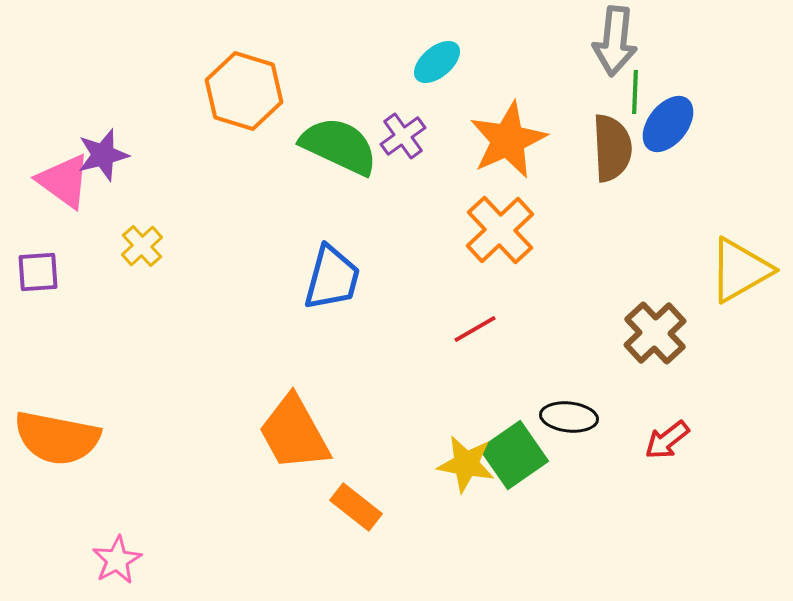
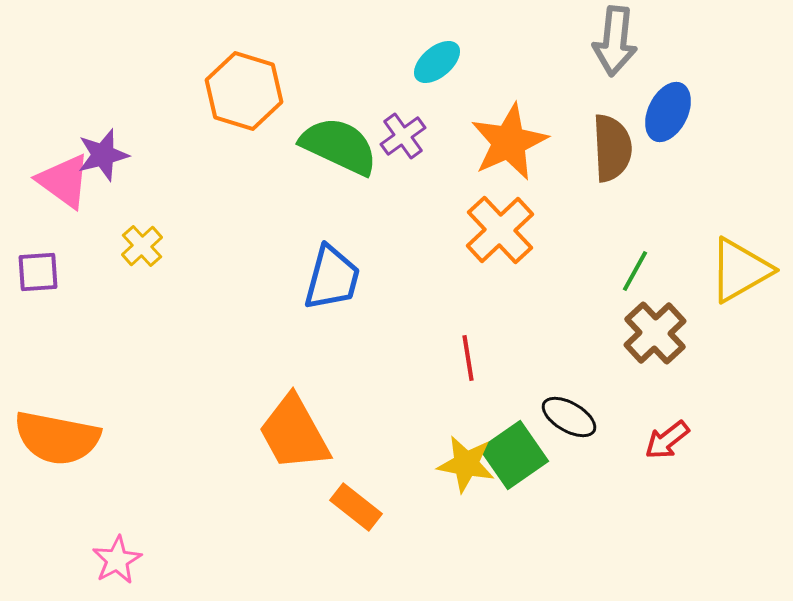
green line: moved 179 px down; rotated 27 degrees clockwise
blue ellipse: moved 12 px up; rotated 12 degrees counterclockwise
orange star: moved 1 px right, 2 px down
red line: moved 7 px left, 29 px down; rotated 69 degrees counterclockwise
black ellipse: rotated 24 degrees clockwise
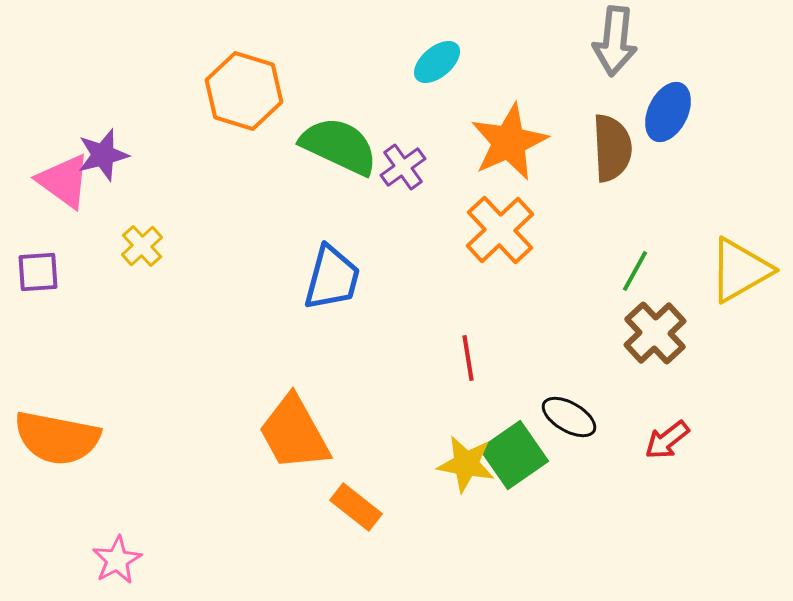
purple cross: moved 31 px down
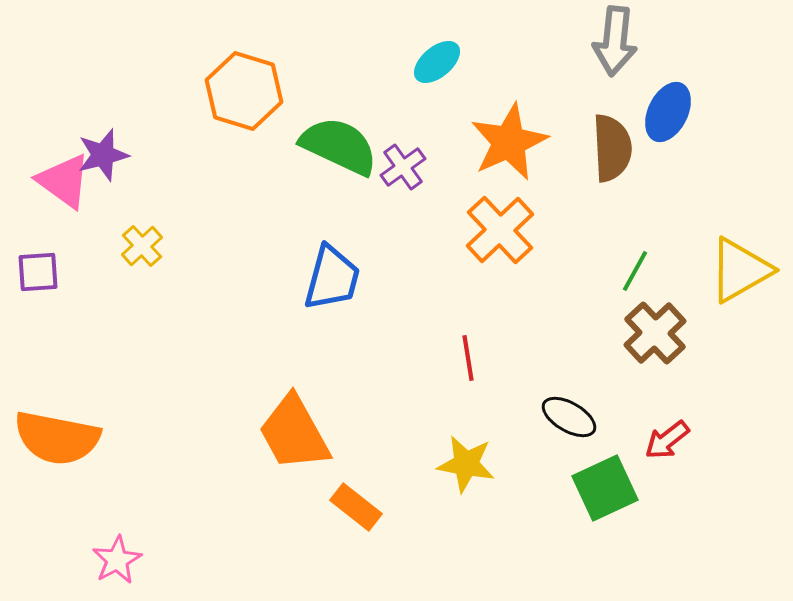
green square: moved 91 px right, 33 px down; rotated 10 degrees clockwise
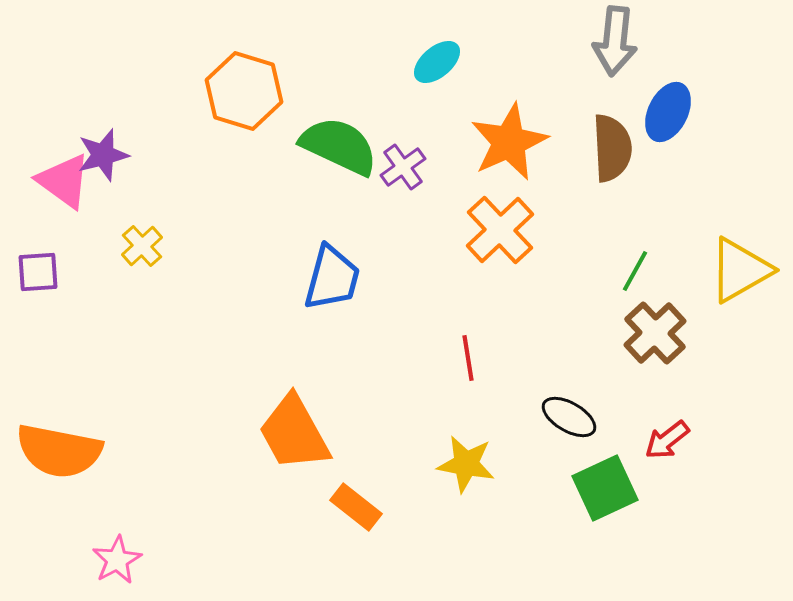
orange semicircle: moved 2 px right, 13 px down
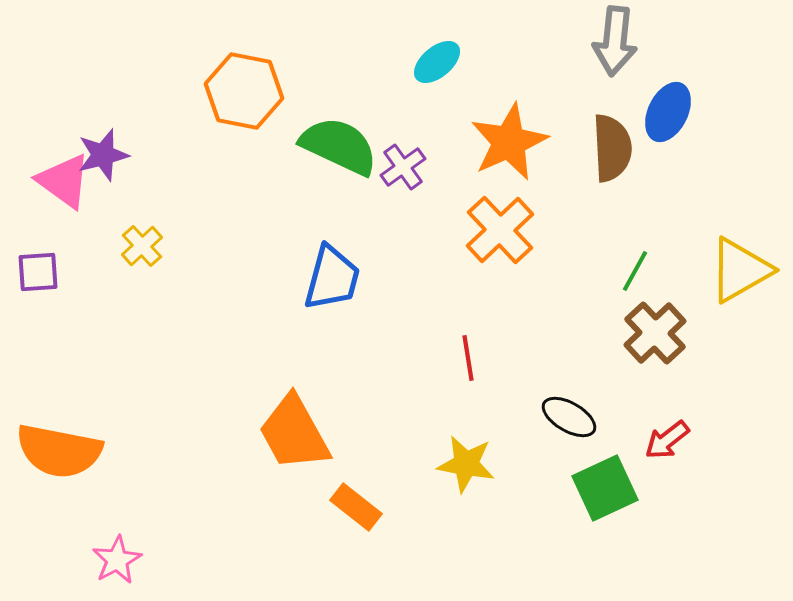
orange hexagon: rotated 6 degrees counterclockwise
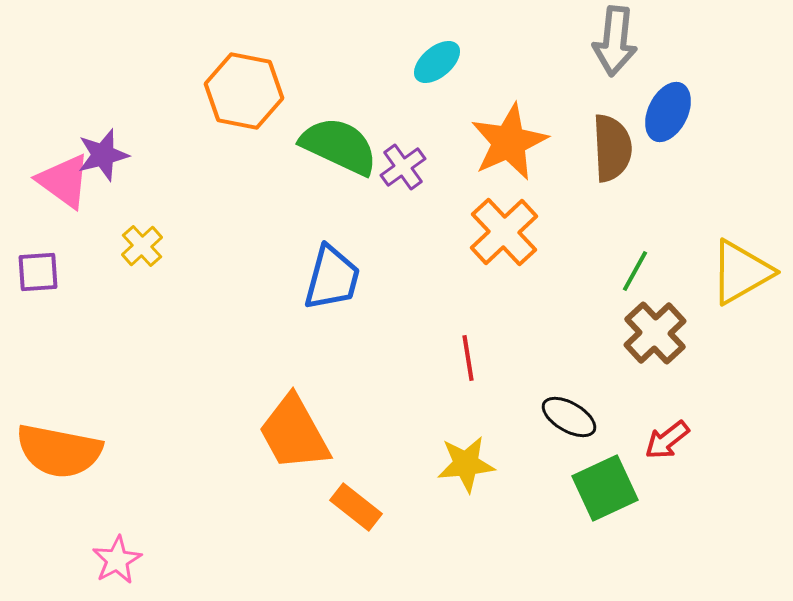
orange cross: moved 4 px right, 2 px down
yellow triangle: moved 1 px right, 2 px down
yellow star: rotated 16 degrees counterclockwise
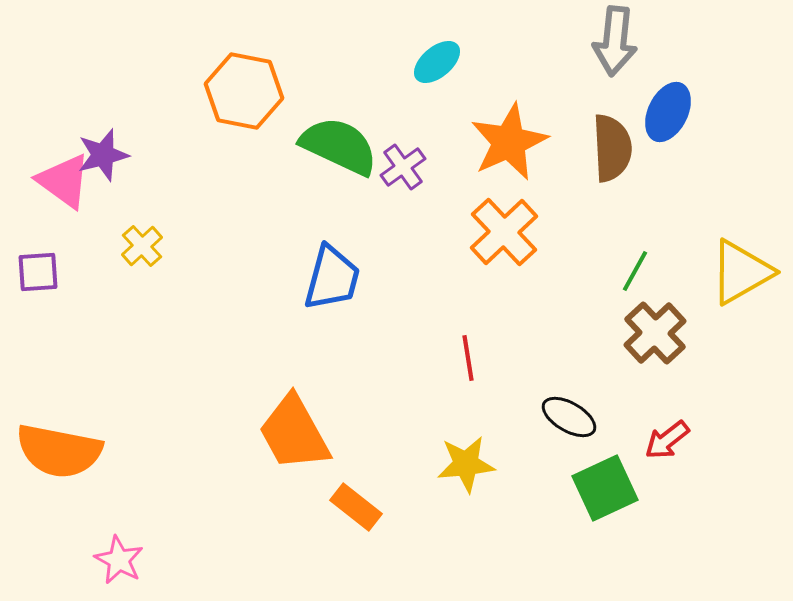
pink star: moved 2 px right; rotated 15 degrees counterclockwise
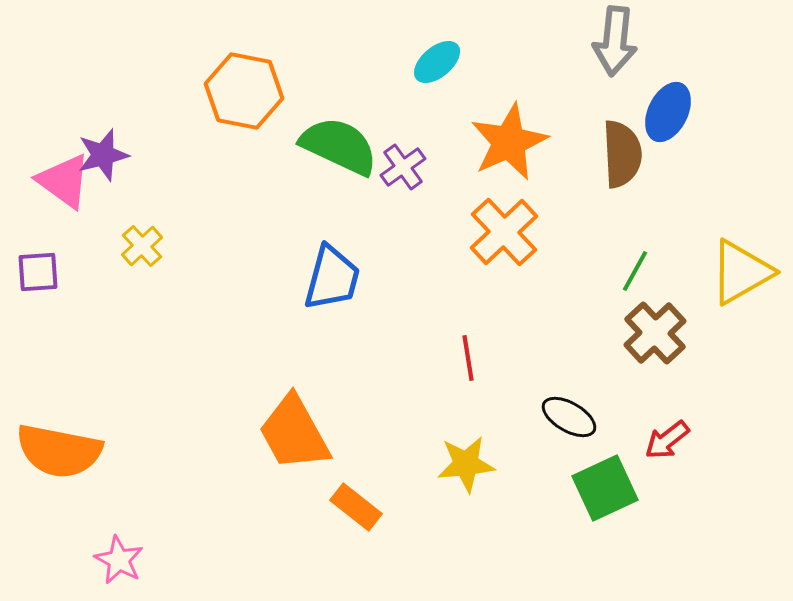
brown semicircle: moved 10 px right, 6 px down
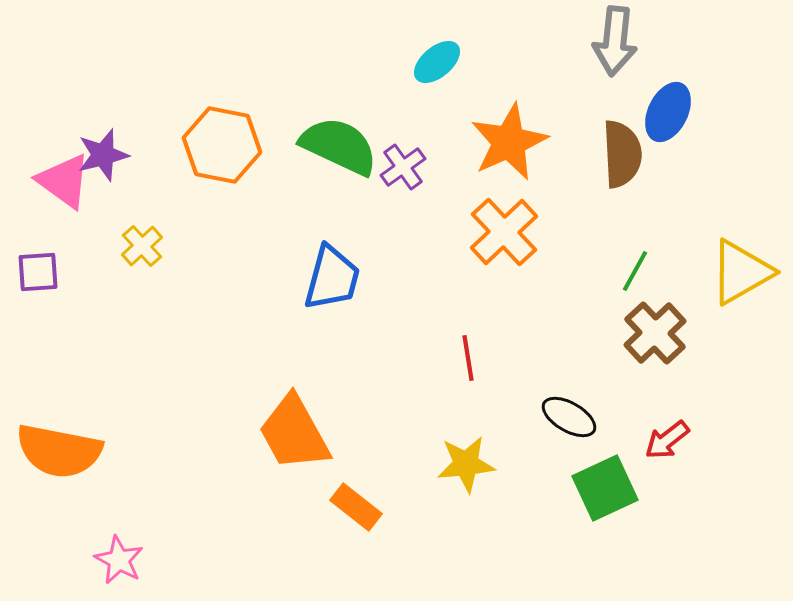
orange hexagon: moved 22 px left, 54 px down
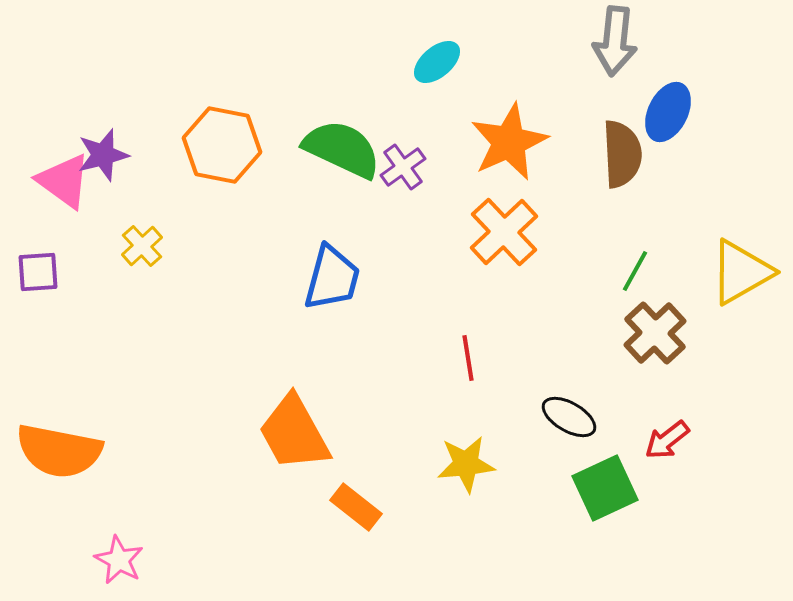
green semicircle: moved 3 px right, 3 px down
